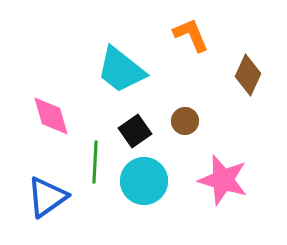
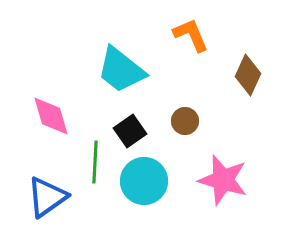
black square: moved 5 px left
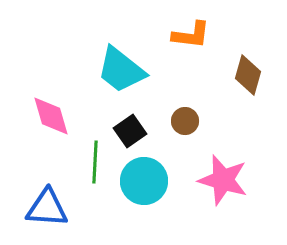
orange L-shape: rotated 120 degrees clockwise
brown diamond: rotated 9 degrees counterclockwise
blue triangle: moved 11 px down; rotated 39 degrees clockwise
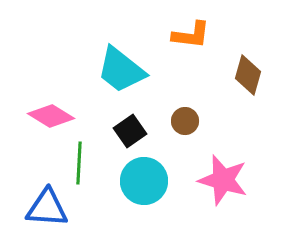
pink diamond: rotated 42 degrees counterclockwise
green line: moved 16 px left, 1 px down
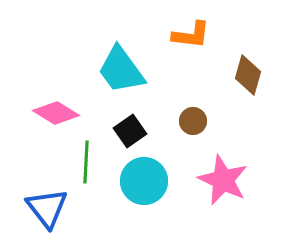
cyan trapezoid: rotated 16 degrees clockwise
pink diamond: moved 5 px right, 3 px up
brown circle: moved 8 px right
green line: moved 7 px right, 1 px up
pink star: rotated 9 degrees clockwise
blue triangle: rotated 48 degrees clockwise
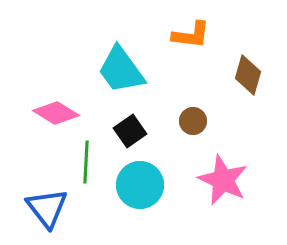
cyan circle: moved 4 px left, 4 px down
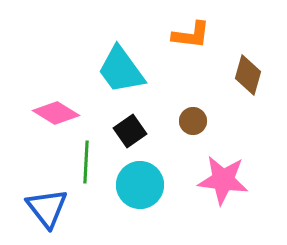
pink star: rotated 18 degrees counterclockwise
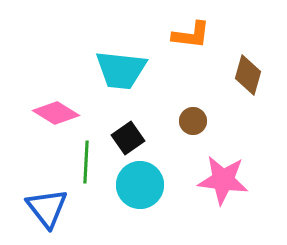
cyan trapezoid: rotated 48 degrees counterclockwise
black square: moved 2 px left, 7 px down
